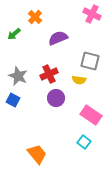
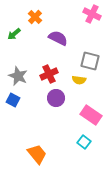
purple semicircle: rotated 48 degrees clockwise
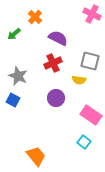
red cross: moved 4 px right, 11 px up
orange trapezoid: moved 1 px left, 2 px down
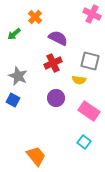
pink rectangle: moved 2 px left, 4 px up
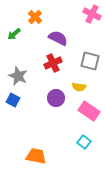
yellow semicircle: moved 7 px down
orange trapezoid: rotated 40 degrees counterclockwise
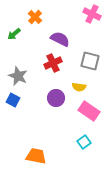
purple semicircle: moved 2 px right, 1 px down
cyan square: rotated 16 degrees clockwise
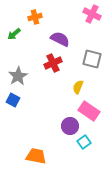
orange cross: rotated 32 degrees clockwise
gray square: moved 2 px right, 2 px up
gray star: rotated 18 degrees clockwise
yellow semicircle: moved 1 px left; rotated 104 degrees clockwise
purple circle: moved 14 px right, 28 px down
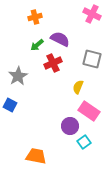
green arrow: moved 23 px right, 11 px down
blue square: moved 3 px left, 5 px down
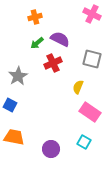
green arrow: moved 2 px up
pink rectangle: moved 1 px right, 1 px down
purple circle: moved 19 px left, 23 px down
cyan square: rotated 24 degrees counterclockwise
orange trapezoid: moved 22 px left, 19 px up
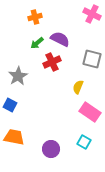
red cross: moved 1 px left, 1 px up
